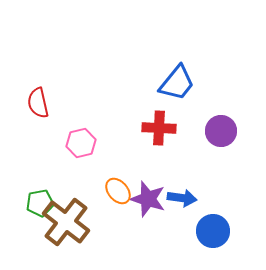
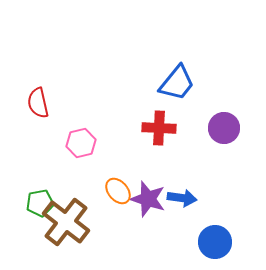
purple circle: moved 3 px right, 3 px up
blue circle: moved 2 px right, 11 px down
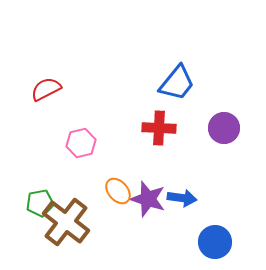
red semicircle: moved 8 px right, 14 px up; rotated 76 degrees clockwise
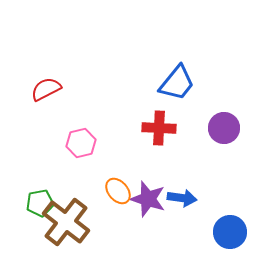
blue circle: moved 15 px right, 10 px up
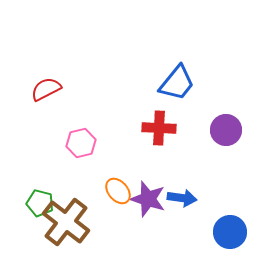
purple circle: moved 2 px right, 2 px down
green pentagon: rotated 24 degrees clockwise
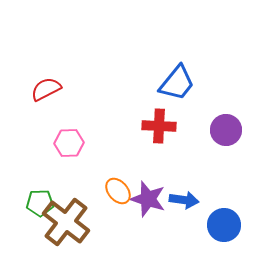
red cross: moved 2 px up
pink hexagon: moved 12 px left; rotated 12 degrees clockwise
blue arrow: moved 2 px right, 2 px down
green pentagon: rotated 16 degrees counterclockwise
blue circle: moved 6 px left, 7 px up
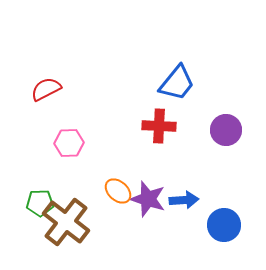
orange ellipse: rotated 8 degrees counterclockwise
blue arrow: rotated 12 degrees counterclockwise
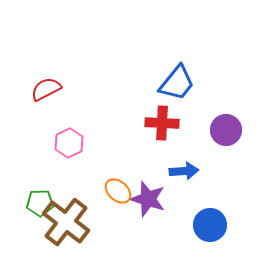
red cross: moved 3 px right, 3 px up
pink hexagon: rotated 24 degrees counterclockwise
blue arrow: moved 29 px up
blue circle: moved 14 px left
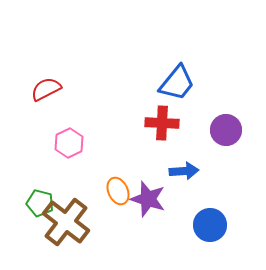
orange ellipse: rotated 24 degrees clockwise
green pentagon: rotated 16 degrees clockwise
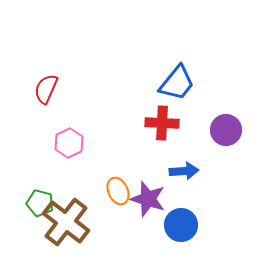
red semicircle: rotated 40 degrees counterclockwise
blue circle: moved 29 px left
